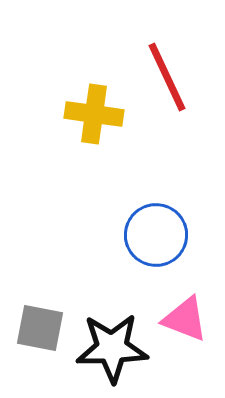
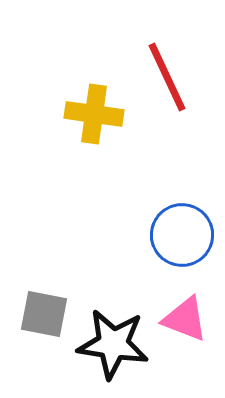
blue circle: moved 26 px right
gray square: moved 4 px right, 14 px up
black star: moved 1 px right, 4 px up; rotated 10 degrees clockwise
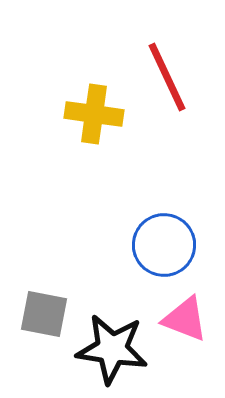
blue circle: moved 18 px left, 10 px down
black star: moved 1 px left, 5 px down
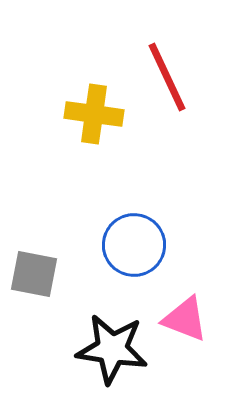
blue circle: moved 30 px left
gray square: moved 10 px left, 40 px up
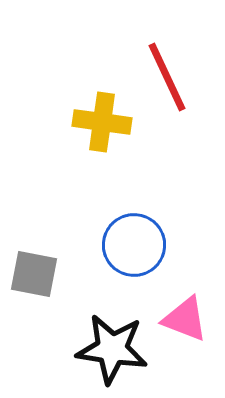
yellow cross: moved 8 px right, 8 px down
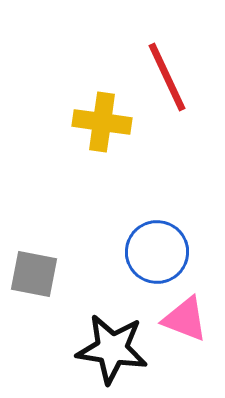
blue circle: moved 23 px right, 7 px down
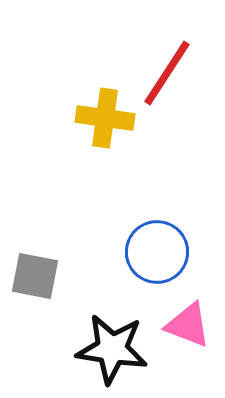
red line: moved 4 px up; rotated 58 degrees clockwise
yellow cross: moved 3 px right, 4 px up
gray square: moved 1 px right, 2 px down
pink triangle: moved 3 px right, 6 px down
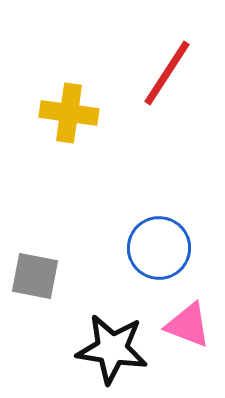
yellow cross: moved 36 px left, 5 px up
blue circle: moved 2 px right, 4 px up
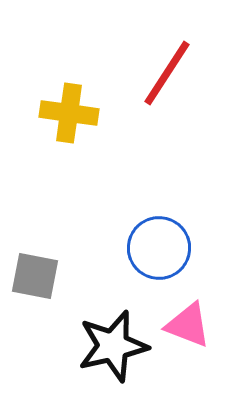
black star: moved 1 px right, 3 px up; rotated 22 degrees counterclockwise
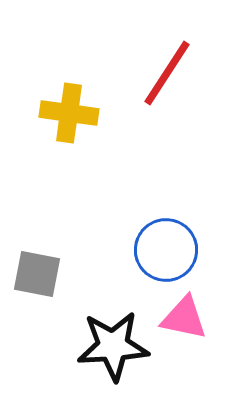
blue circle: moved 7 px right, 2 px down
gray square: moved 2 px right, 2 px up
pink triangle: moved 4 px left, 7 px up; rotated 9 degrees counterclockwise
black star: rotated 10 degrees clockwise
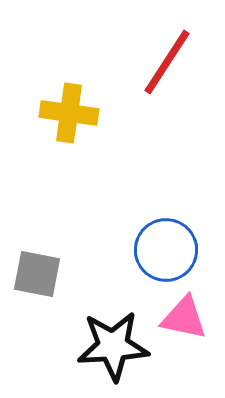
red line: moved 11 px up
